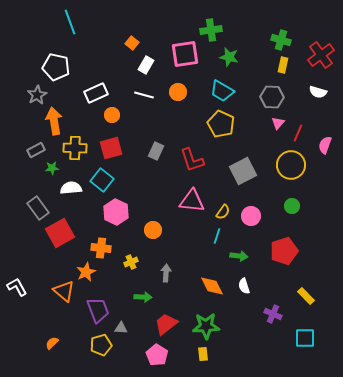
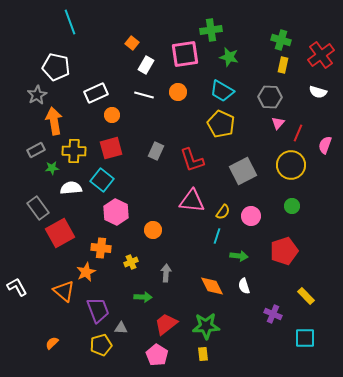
gray hexagon at (272, 97): moved 2 px left
yellow cross at (75, 148): moved 1 px left, 3 px down
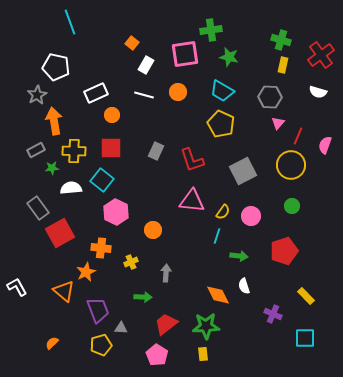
red line at (298, 133): moved 3 px down
red square at (111, 148): rotated 15 degrees clockwise
orange diamond at (212, 286): moved 6 px right, 9 px down
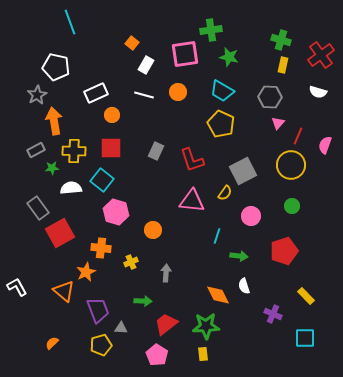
pink hexagon at (116, 212): rotated 10 degrees counterclockwise
yellow semicircle at (223, 212): moved 2 px right, 19 px up
green arrow at (143, 297): moved 4 px down
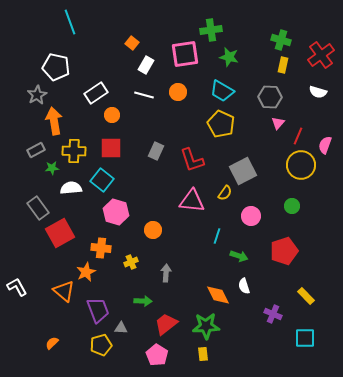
white rectangle at (96, 93): rotated 10 degrees counterclockwise
yellow circle at (291, 165): moved 10 px right
green arrow at (239, 256): rotated 12 degrees clockwise
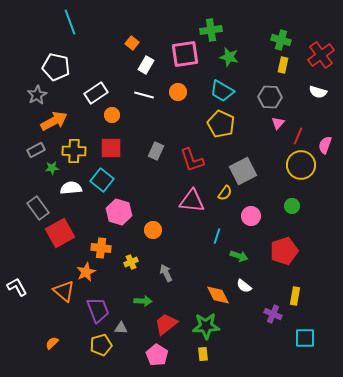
orange arrow at (54, 121): rotated 72 degrees clockwise
pink hexagon at (116, 212): moved 3 px right
gray arrow at (166, 273): rotated 30 degrees counterclockwise
white semicircle at (244, 286): rotated 35 degrees counterclockwise
yellow rectangle at (306, 296): moved 11 px left; rotated 54 degrees clockwise
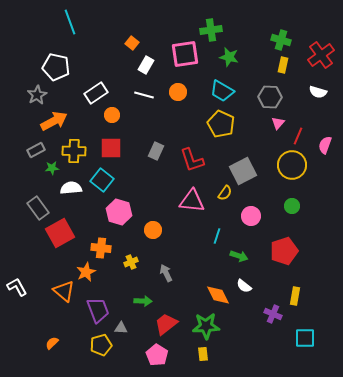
yellow circle at (301, 165): moved 9 px left
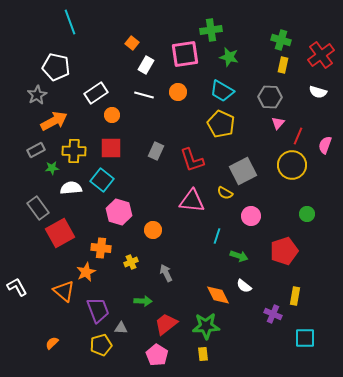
yellow semicircle at (225, 193): rotated 84 degrees clockwise
green circle at (292, 206): moved 15 px right, 8 px down
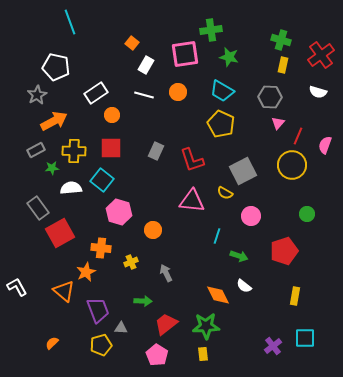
purple cross at (273, 314): moved 32 px down; rotated 30 degrees clockwise
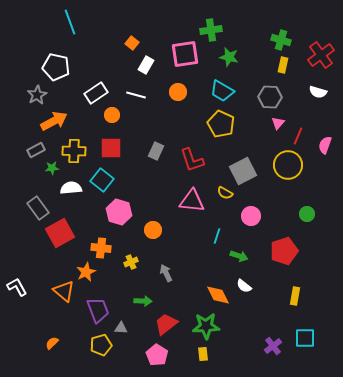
white line at (144, 95): moved 8 px left
yellow circle at (292, 165): moved 4 px left
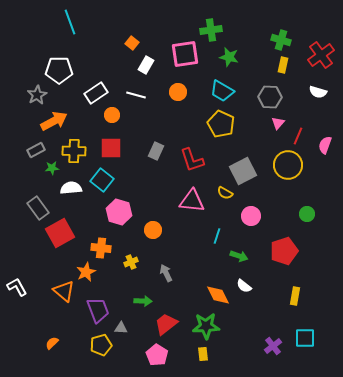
white pentagon at (56, 67): moved 3 px right, 3 px down; rotated 12 degrees counterclockwise
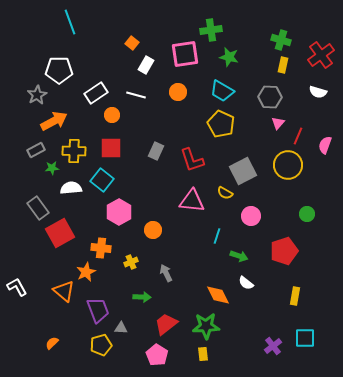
pink hexagon at (119, 212): rotated 15 degrees clockwise
white semicircle at (244, 286): moved 2 px right, 3 px up
green arrow at (143, 301): moved 1 px left, 4 px up
